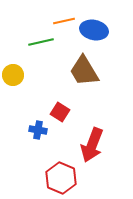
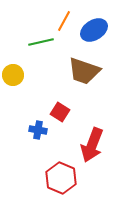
orange line: rotated 50 degrees counterclockwise
blue ellipse: rotated 44 degrees counterclockwise
brown trapezoid: rotated 40 degrees counterclockwise
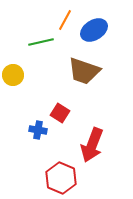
orange line: moved 1 px right, 1 px up
red square: moved 1 px down
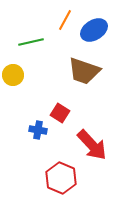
green line: moved 10 px left
red arrow: rotated 64 degrees counterclockwise
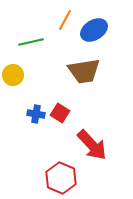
brown trapezoid: rotated 28 degrees counterclockwise
blue cross: moved 2 px left, 16 px up
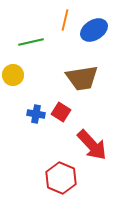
orange line: rotated 15 degrees counterclockwise
brown trapezoid: moved 2 px left, 7 px down
red square: moved 1 px right, 1 px up
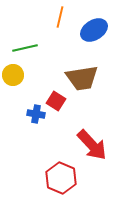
orange line: moved 5 px left, 3 px up
green line: moved 6 px left, 6 px down
red square: moved 5 px left, 11 px up
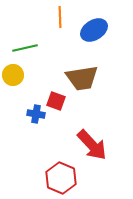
orange line: rotated 15 degrees counterclockwise
red square: rotated 12 degrees counterclockwise
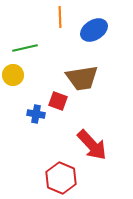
red square: moved 2 px right
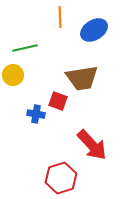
red hexagon: rotated 20 degrees clockwise
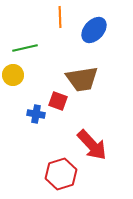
blue ellipse: rotated 16 degrees counterclockwise
brown trapezoid: moved 1 px down
red hexagon: moved 4 px up
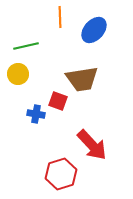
green line: moved 1 px right, 2 px up
yellow circle: moved 5 px right, 1 px up
